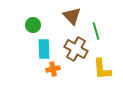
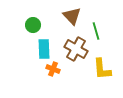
orange cross: rotated 32 degrees clockwise
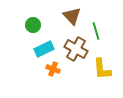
cyan rectangle: rotated 66 degrees clockwise
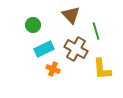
brown triangle: moved 1 px left, 1 px up
